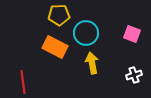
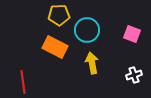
cyan circle: moved 1 px right, 3 px up
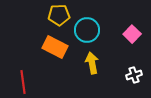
pink square: rotated 24 degrees clockwise
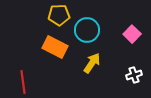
yellow arrow: rotated 45 degrees clockwise
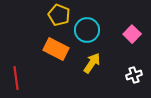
yellow pentagon: rotated 25 degrees clockwise
orange rectangle: moved 1 px right, 2 px down
red line: moved 7 px left, 4 px up
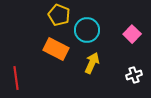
yellow arrow: rotated 10 degrees counterclockwise
